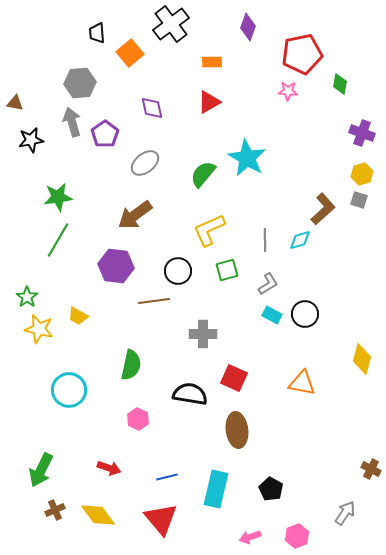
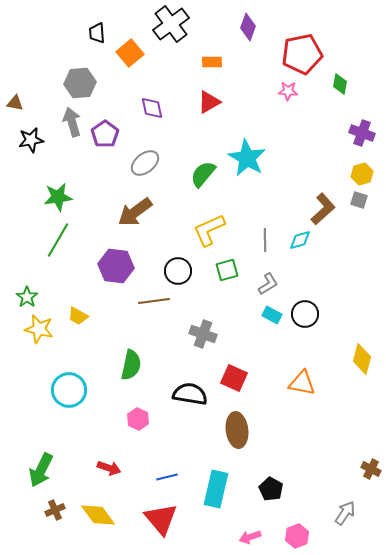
brown arrow at (135, 215): moved 3 px up
gray cross at (203, 334): rotated 20 degrees clockwise
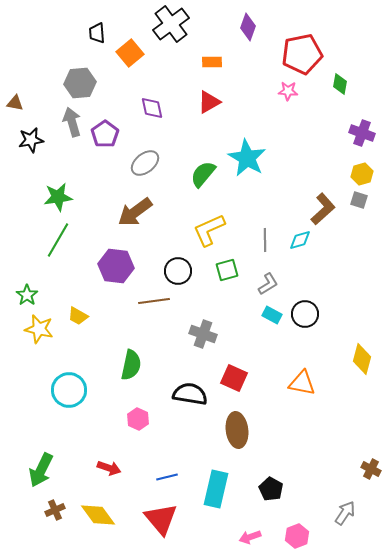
green star at (27, 297): moved 2 px up
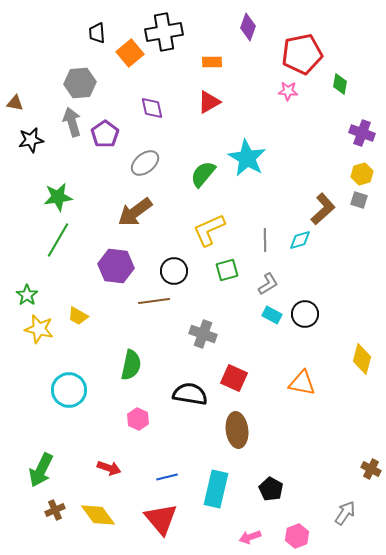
black cross at (171, 24): moved 7 px left, 8 px down; rotated 27 degrees clockwise
black circle at (178, 271): moved 4 px left
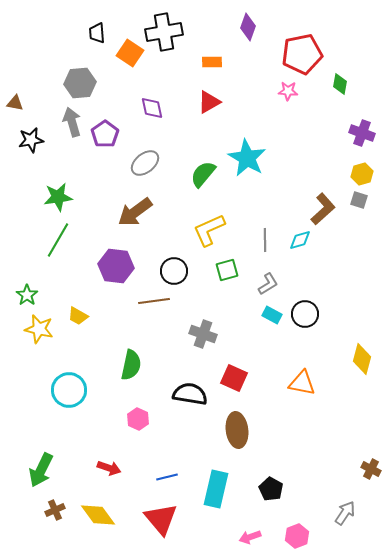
orange square at (130, 53): rotated 16 degrees counterclockwise
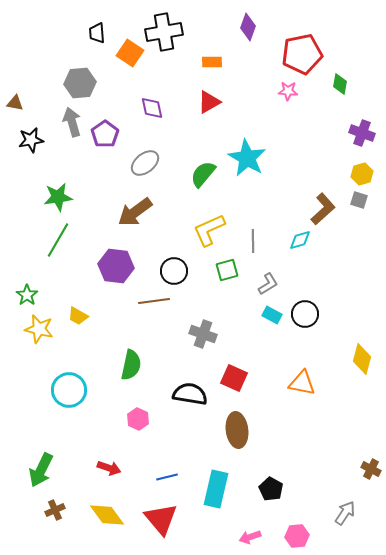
gray line at (265, 240): moved 12 px left, 1 px down
yellow diamond at (98, 515): moved 9 px right
pink hexagon at (297, 536): rotated 15 degrees clockwise
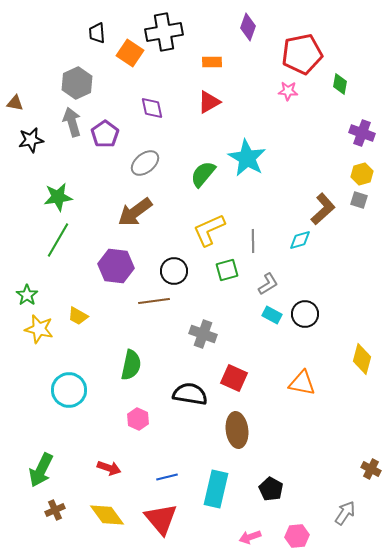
gray hexagon at (80, 83): moved 3 px left; rotated 20 degrees counterclockwise
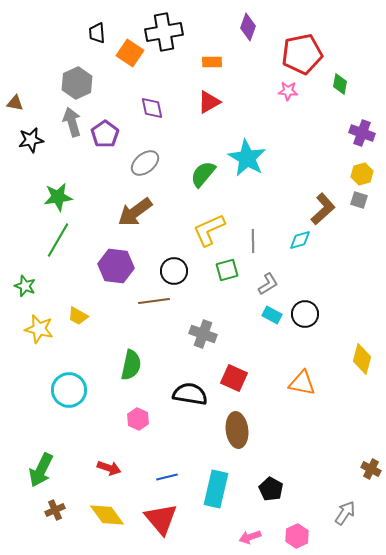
green star at (27, 295): moved 2 px left, 9 px up; rotated 15 degrees counterclockwise
pink hexagon at (297, 536): rotated 20 degrees counterclockwise
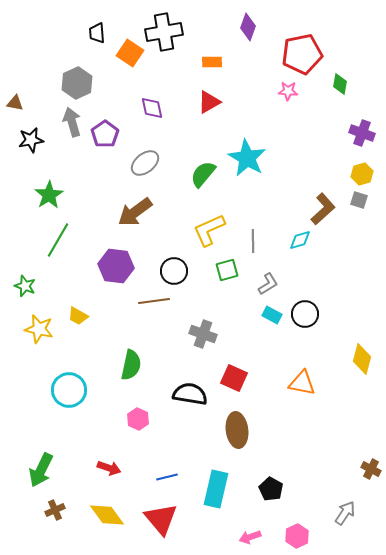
green star at (58, 197): moved 9 px left, 2 px up; rotated 24 degrees counterclockwise
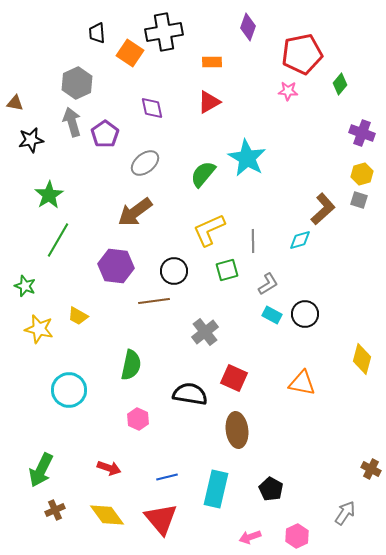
green diamond at (340, 84): rotated 30 degrees clockwise
gray cross at (203, 334): moved 2 px right, 2 px up; rotated 32 degrees clockwise
